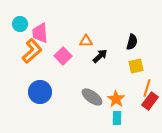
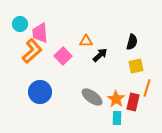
black arrow: moved 1 px up
red rectangle: moved 17 px left, 1 px down; rotated 24 degrees counterclockwise
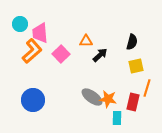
pink square: moved 2 px left, 2 px up
blue circle: moved 7 px left, 8 px down
orange star: moved 8 px left; rotated 24 degrees counterclockwise
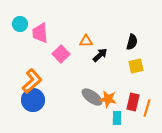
orange L-shape: moved 30 px down
orange line: moved 20 px down
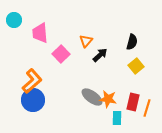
cyan circle: moved 6 px left, 4 px up
orange triangle: rotated 48 degrees counterclockwise
yellow square: rotated 28 degrees counterclockwise
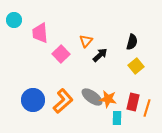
orange L-shape: moved 31 px right, 20 px down
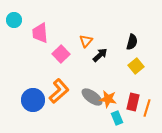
orange L-shape: moved 4 px left, 10 px up
cyan rectangle: rotated 24 degrees counterclockwise
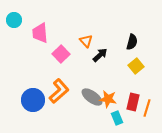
orange triangle: rotated 24 degrees counterclockwise
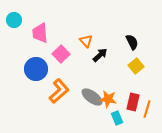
black semicircle: rotated 42 degrees counterclockwise
blue circle: moved 3 px right, 31 px up
orange line: moved 1 px down
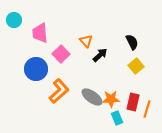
orange star: moved 3 px right; rotated 12 degrees counterclockwise
